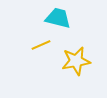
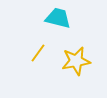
yellow line: moved 3 px left, 8 px down; rotated 30 degrees counterclockwise
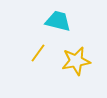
cyan trapezoid: moved 3 px down
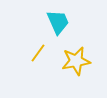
cyan trapezoid: moved 1 px down; rotated 52 degrees clockwise
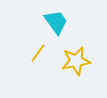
cyan trapezoid: moved 2 px left; rotated 12 degrees counterclockwise
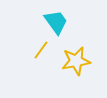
yellow line: moved 3 px right, 3 px up
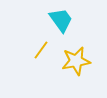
cyan trapezoid: moved 5 px right, 2 px up
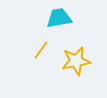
cyan trapezoid: moved 2 px left, 2 px up; rotated 64 degrees counterclockwise
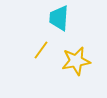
cyan trapezoid: rotated 76 degrees counterclockwise
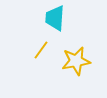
cyan trapezoid: moved 4 px left
